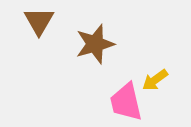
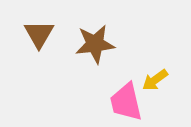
brown triangle: moved 13 px down
brown star: rotated 9 degrees clockwise
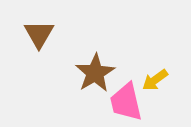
brown star: moved 29 px down; rotated 24 degrees counterclockwise
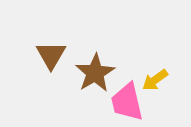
brown triangle: moved 12 px right, 21 px down
pink trapezoid: moved 1 px right
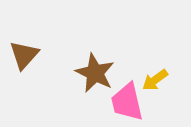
brown triangle: moved 27 px left; rotated 12 degrees clockwise
brown star: rotated 15 degrees counterclockwise
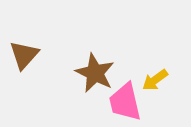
pink trapezoid: moved 2 px left
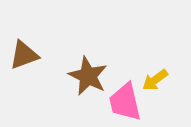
brown triangle: rotated 28 degrees clockwise
brown star: moved 7 px left, 3 px down
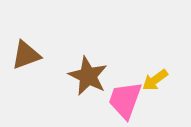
brown triangle: moved 2 px right
pink trapezoid: moved 2 px up; rotated 33 degrees clockwise
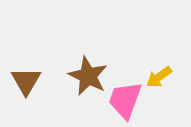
brown triangle: moved 26 px down; rotated 40 degrees counterclockwise
yellow arrow: moved 4 px right, 3 px up
